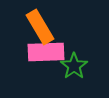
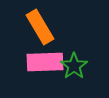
pink rectangle: moved 1 px left, 10 px down
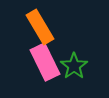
pink rectangle: rotated 66 degrees clockwise
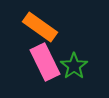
orange rectangle: rotated 24 degrees counterclockwise
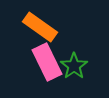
pink rectangle: moved 2 px right
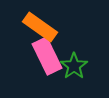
pink rectangle: moved 6 px up
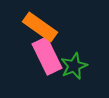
green star: rotated 12 degrees clockwise
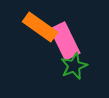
pink rectangle: moved 18 px right, 15 px up
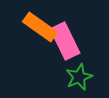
green star: moved 5 px right, 11 px down
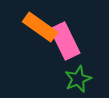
green star: moved 1 px left, 2 px down
